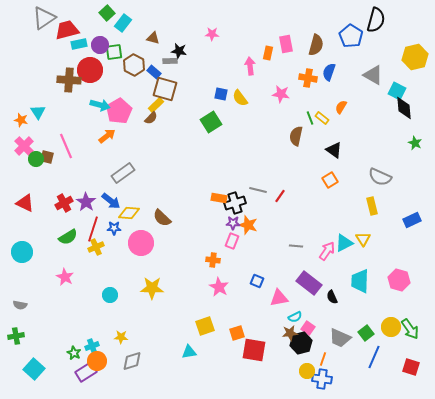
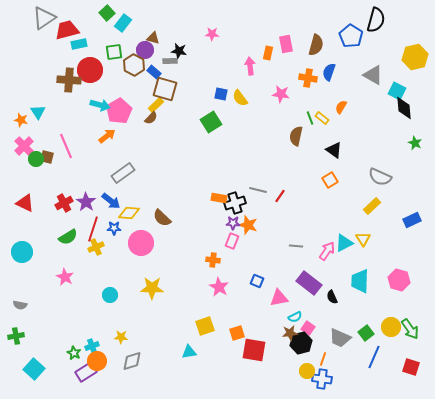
purple circle at (100, 45): moved 45 px right, 5 px down
yellow rectangle at (372, 206): rotated 60 degrees clockwise
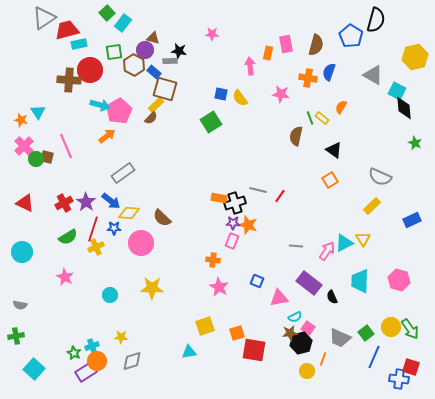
blue cross at (322, 379): moved 77 px right
